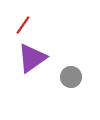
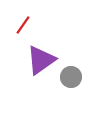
purple triangle: moved 9 px right, 2 px down
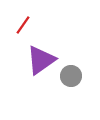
gray circle: moved 1 px up
